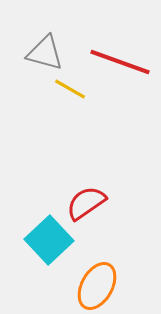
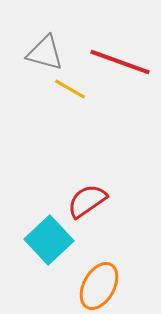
red semicircle: moved 1 px right, 2 px up
orange ellipse: moved 2 px right
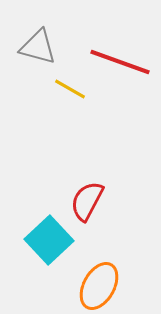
gray triangle: moved 7 px left, 6 px up
red semicircle: rotated 27 degrees counterclockwise
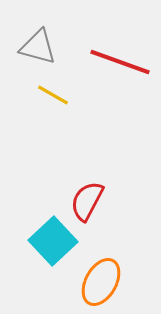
yellow line: moved 17 px left, 6 px down
cyan square: moved 4 px right, 1 px down
orange ellipse: moved 2 px right, 4 px up
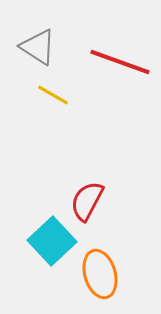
gray triangle: rotated 18 degrees clockwise
cyan square: moved 1 px left
orange ellipse: moved 1 px left, 8 px up; rotated 45 degrees counterclockwise
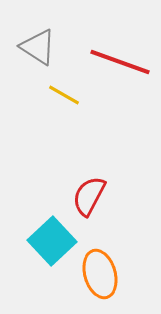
yellow line: moved 11 px right
red semicircle: moved 2 px right, 5 px up
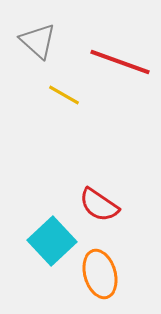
gray triangle: moved 6 px up; rotated 9 degrees clockwise
red semicircle: moved 10 px right, 9 px down; rotated 84 degrees counterclockwise
